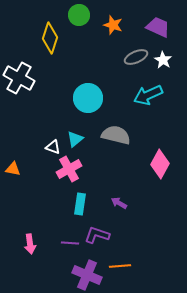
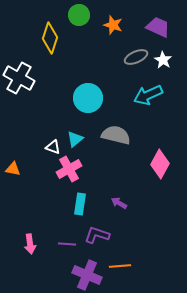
purple line: moved 3 px left, 1 px down
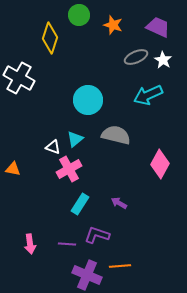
cyan circle: moved 2 px down
cyan rectangle: rotated 25 degrees clockwise
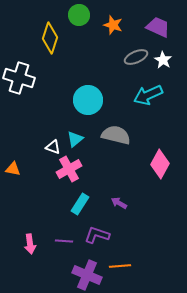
white cross: rotated 12 degrees counterclockwise
purple line: moved 3 px left, 3 px up
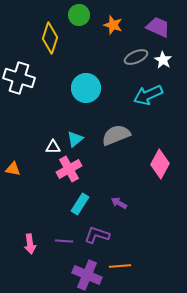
cyan circle: moved 2 px left, 12 px up
gray semicircle: rotated 36 degrees counterclockwise
white triangle: rotated 21 degrees counterclockwise
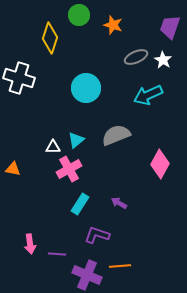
purple trapezoid: moved 12 px right; rotated 95 degrees counterclockwise
cyan triangle: moved 1 px right, 1 px down
purple line: moved 7 px left, 13 px down
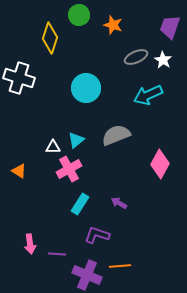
orange triangle: moved 6 px right, 2 px down; rotated 21 degrees clockwise
